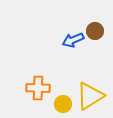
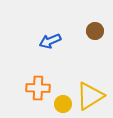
blue arrow: moved 23 px left, 1 px down
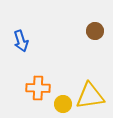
blue arrow: moved 29 px left; rotated 85 degrees counterclockwise
yellow triangle: rotated 24 degrees clockwise
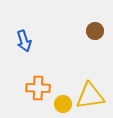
blue arrow: moved 3 px right
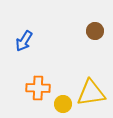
blue arrow: rotated 50 degrees clockwise
yellow triangle: moved 1 px right, 3 px up
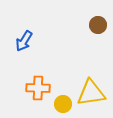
brown circle: moved 3 px right, 6 px up
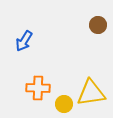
yellow circle: moved 1 px right
